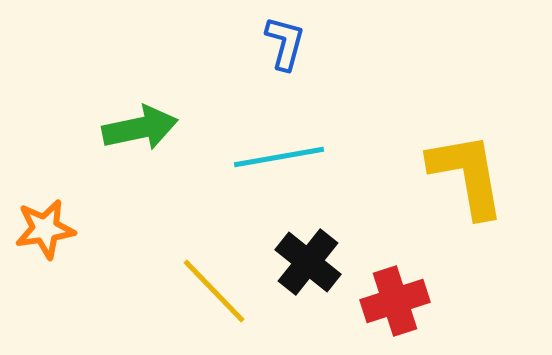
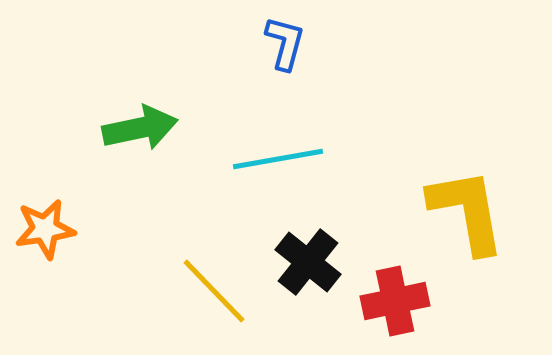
cyan line: moved 1 px left, 2 px down
yellow L-shape: moved 36 px down
red cross: rotated 6 degrees clockwise
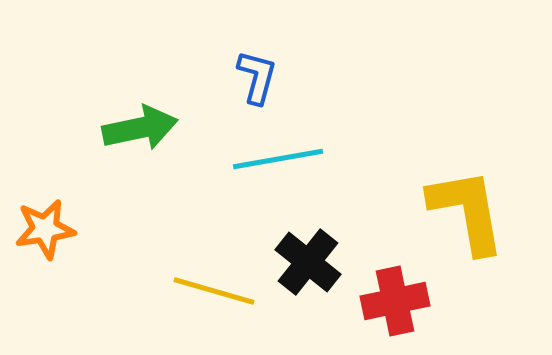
blue L-shape: moved 28 px left, 34 px down
yellow line: rotated 30 degrees counterclockwise
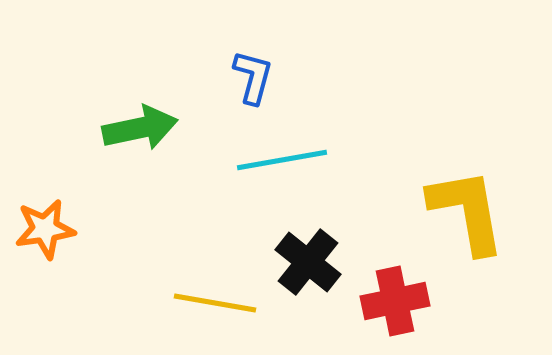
blue L-shape: moved 4 px left
cyan line: moved 4 px right, 1 px down
yellow line: moved 1 px right, 12 px down; rotated 6 degrees counterclockwise
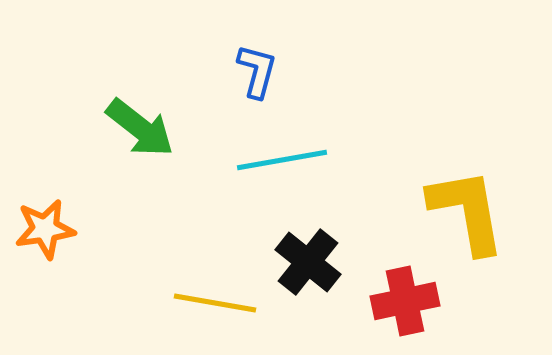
blue L-shape: moved 4 px right, 6 px up
green arrow: rotated 50 degrees clockwise
red cross: moved 10 px right
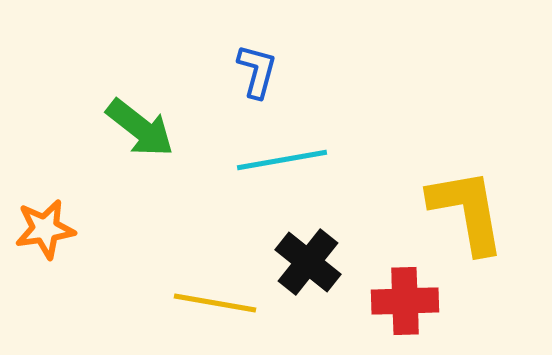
red cross: rotated 10 degrees clockwise
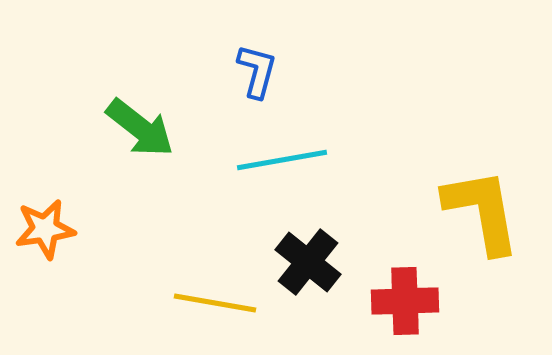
yellow L-shape: moved 15 px right
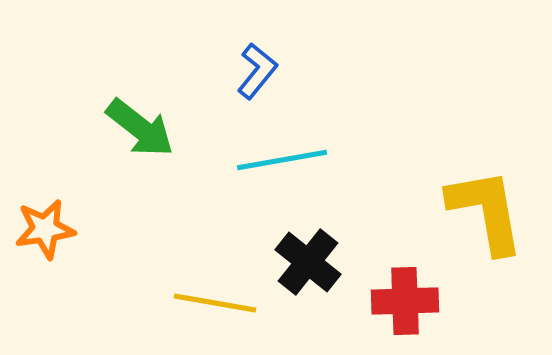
blue L-shape: rotated 24 degrees clockwise
yellow L-shape: moved 4 px right
